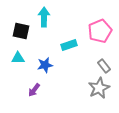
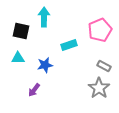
pink pentagon: moved 1 px up
gray rectangle: rotated 24 degrees counterclockwise
gray star: rotated 10 degrees counterclockwise
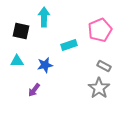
cyan triangle: moved 1 px left, 3 px down
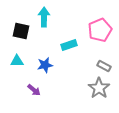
purple arrow: rotated 88 degrees counterclockwise
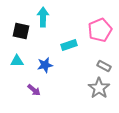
cyan arrow: moved 1 px left
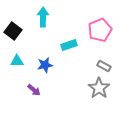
black square: moved 8 px left; rotated 24 degrees clockwise
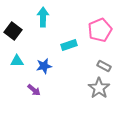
blue star: moved 1 px left, 1 px down
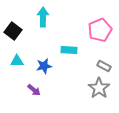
cyan rectangle: moved 5 px down; rotated 21 degrees clockwise
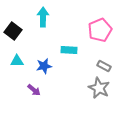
gray star: rotated 10 degrees counterclockwise
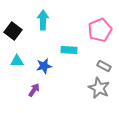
cyan arrow: moved 3 px down
purple arrow: rotated 96 degrees counterclockwise
